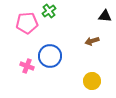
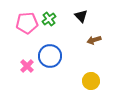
green cross: moved 8 px down
black triangle: moved 24 px left; rotated 40 degrees clockwise
brown arrow: moved 2 px right, 1 px up
pink cross: rotated 24 degrees clockwise
yellow circle: moved 1 px left
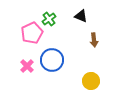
black triangle: rotated 24 degrees counterclockwise
pink pentagon: moved 5 px right, 10 px down; rotated 20 degrees counterclockwise
brown arrow: rotated 80 degrees counterclockwise
blue circle: moved 2 px right, 4 px down
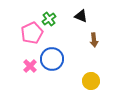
blue circle: moved 1 px up
pink cross: moved 3 px right
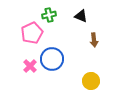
green cross: moved 4 px up; rotated 24 degrees clockwise
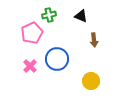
blue circle: moved 5 px right
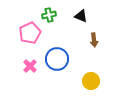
pink pentagon: moved 2 px left
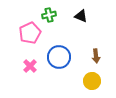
brown arrow: moved 2 px right, 16 px down
blue circle: moved 2 px right, 2 px up
yellow circle: moved 1 px right
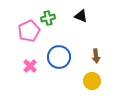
green cross: moved 1 px left, 3 px down
pink pentagon: moved 1 px left, 2 px up
